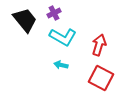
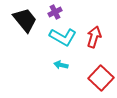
purple cross: moved 1 px right, 1 px up
red arrow: moved 5 px left, 8 px up
red square: rotated 15 degrees clockwise
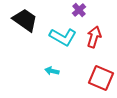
purple cross: moved 24 px right, 2 px up; rotated 16 degrees counterclockwise
black trapezoid: rotated 16 degrees counterclockwise
cyan arrow: moved 9 px left, 6 px down
red square: rotated 20 degrees counterclockwise
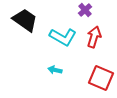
purple cross: moved 6 px right
cyan arrow: moved 3 px right, 1 px up
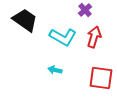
red square: rotated 15 degrees counterclockwise
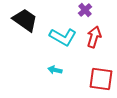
red square: moved 1 px down
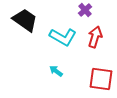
red arrow: moved 1 px right
cyan arrow: moved 1 px right, 1 px down; rotated 24 degrees clockwise
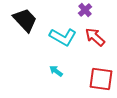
black trapezoid: rotated 12 degrees clockwise
red arrow: rotated 65 degrees counterclockwise
